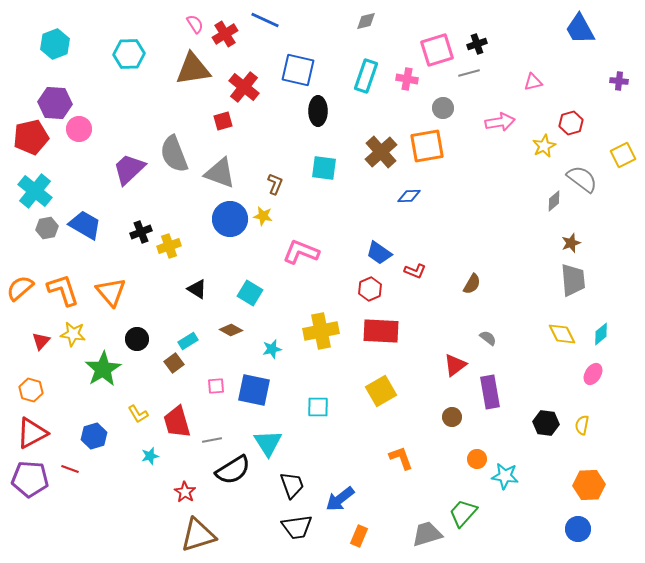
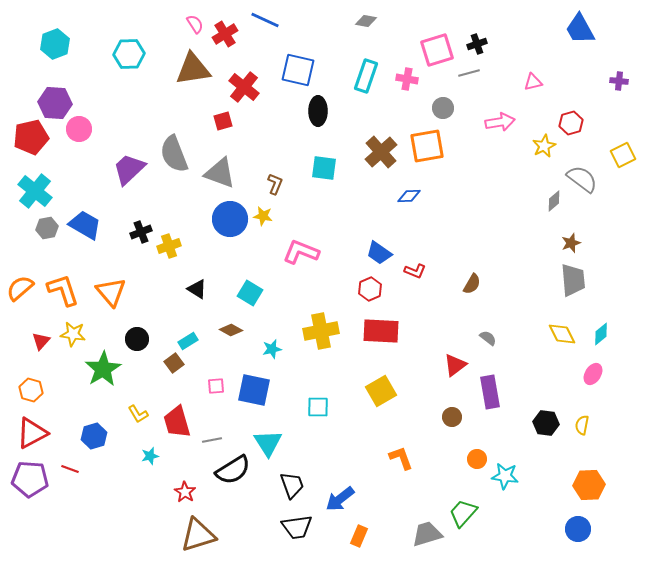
gray diamond at (366, 21): rotated 25 degrees clockwise
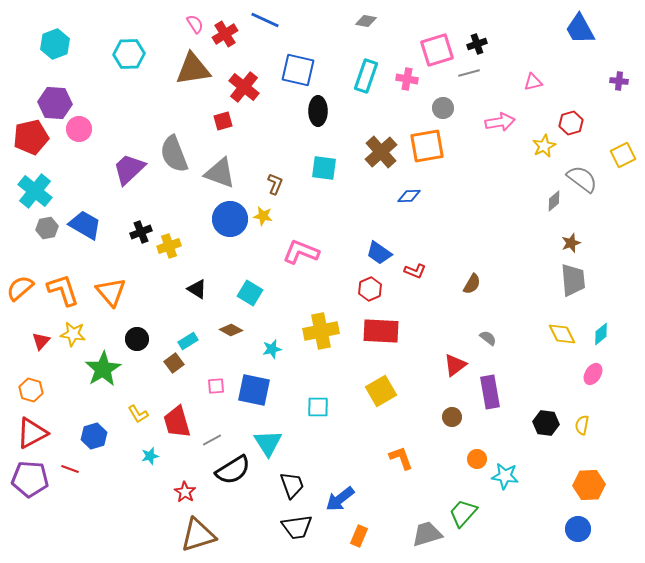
gray line at (212, 440): rotated 18 degrees counterclockwise
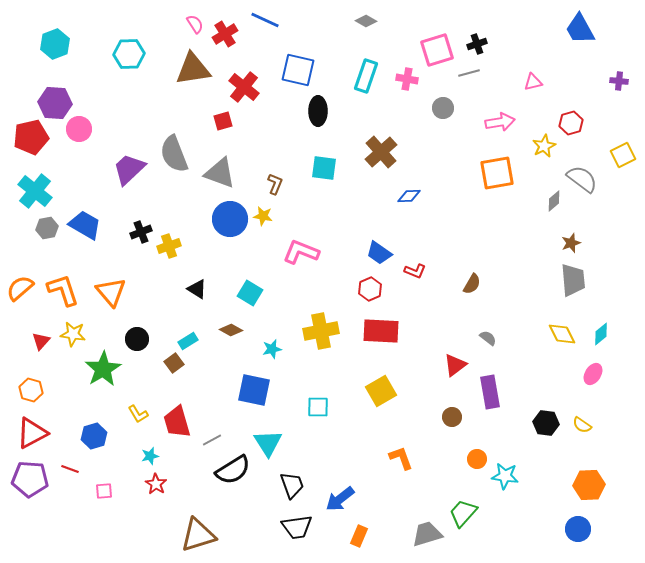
gray diamond at (366, 21): rotated 20 degrees clockwise
orange square at (427, 146): moved 70 px right, 27 px down
pink square at (216, 386): moved 112 px left, 105 px down
yellow semicircle at (582, 425): rotated 66 degrees counterclockwise
red star at (185, 492): moved 29 px left, 8 px up
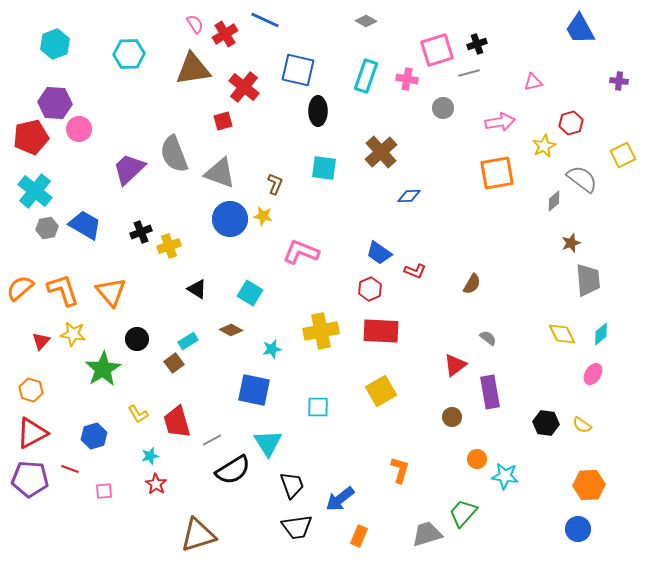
gray trapezoid at (573, 280): moved 15 px right
orange L-shape at (401, 458): moved 1 px left, 12 px down; rotated 36 degrees clockwise
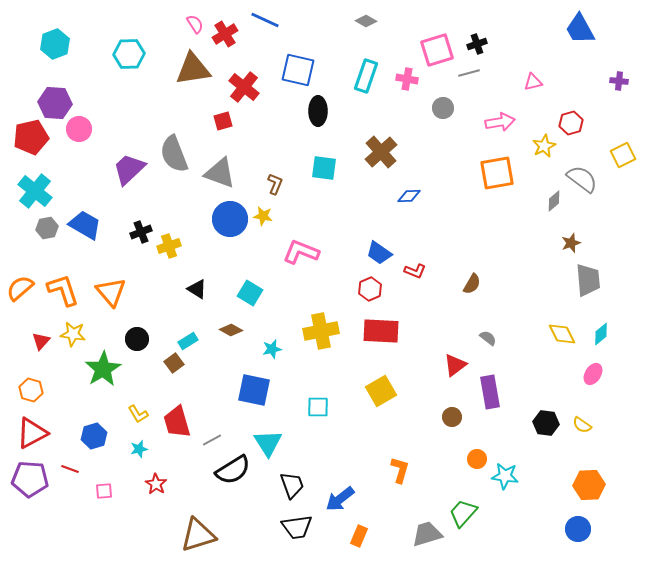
cyan star at (150, 456): moved 11 px left, 7 px up
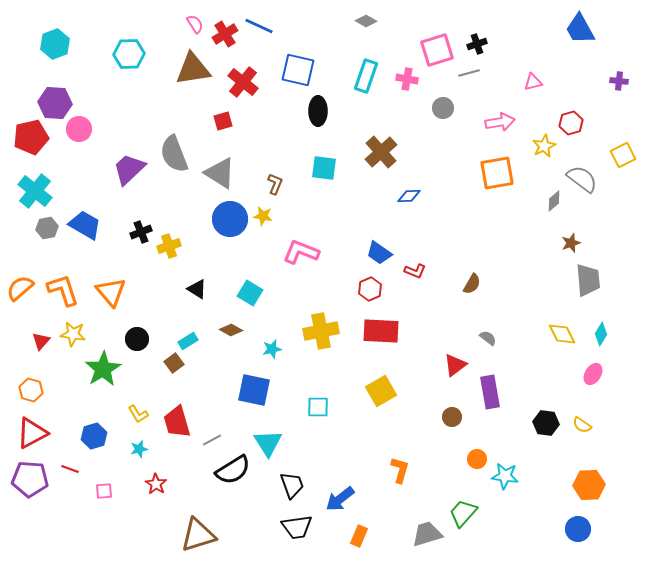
blue line at (265, 20): moved 6 px left, 6 px down
red cross at (244, 87): moved 1 px left, 5 px up
gray triangle at (220, 173): rotated 12 degrees clockwise
cyan diamond at (601, 334): rotated 20 degrees counterclockwise
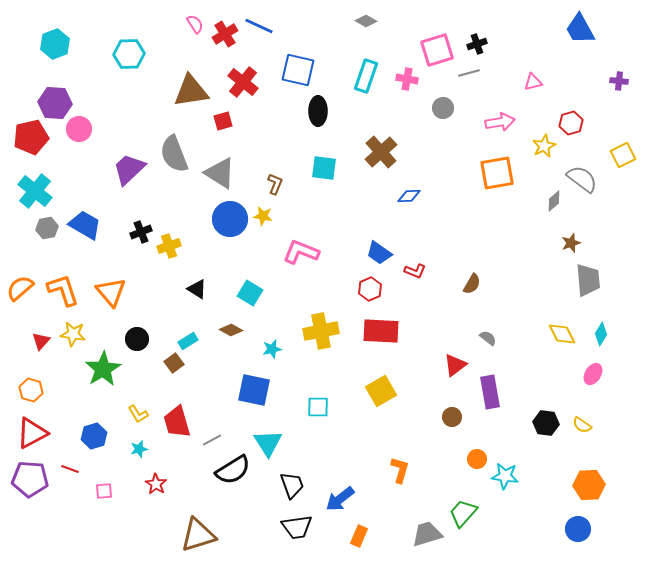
brown triangle at (193, 69): moved 2 px left, 22 px down
